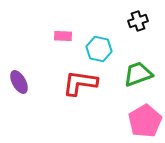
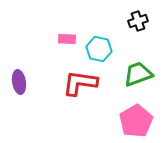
pink rectangle: moved 4 px right, 3 px down
purple ellipse: rotated 20 degrees clockwise
pink pentagon: moved 9 px left
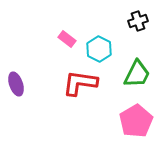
pink rectangle: rotated 36 degrees clockwise
cyan hexagon: rotated 15 degrees clockwise
green trapezoid: moved 1 px left; rotated 136 degrees clockwise
purple ellipse: moved 3 px left, 2 px down; rotated 10 degrees counterclockwise
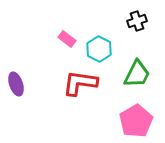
black cross: moved 1 px left
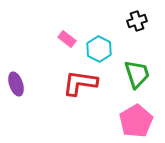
green trapezoid: rotated 44 degrees counterclockwise
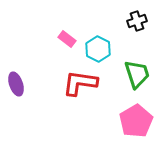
cyan hexagon: moved 1 px left
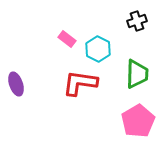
green trapezoid: rotated 20 degrees clockwise
pink pentagon: moved 2 px right
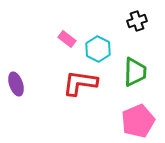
green trapezoid: moved 2 px left, 2 px up
pink pentagon: rotated 8 degrees clockwise
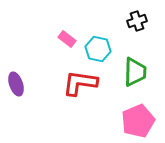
cyan hexagon: rotated 15 degrees counterclockwise
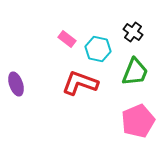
black cross: moved 4 px left, 11 px down; rotated 36 degrees counterclockwise
green trapezoid: rotated 20 degrees clockwise
red L-shape: rotated 12 degrees clockwise
